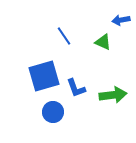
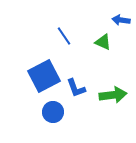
blue arrow: rotated 18 degrees clockwise
blue square: rotated 12 degrees counterclockwise
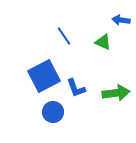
green arrow: moved 3 px right, 2 px up
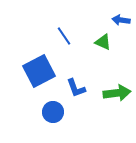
blue square: moved 5 px left, 5 px up
green arrow: moved 1 px right
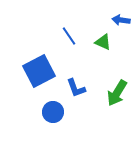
blue line: moved 5 px right
green arrow: rotated 128 degrees clockwise
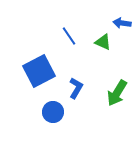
blue arrow: moved 1 px right, 3 px down
blue L-shape: rotated 130 degrees counterclockwise
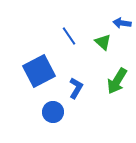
green triangle: rotated 18 degrees clockwise
green arrow: moved 12 px up
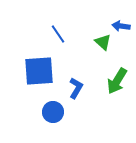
blue arrow: moved 1 px left, 3 px down
blue line: moved 11 px left, 2 px up
blue square: rotated 24 degrees clockwise
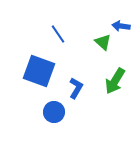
blue square: rotated 24 degrees clockwise
green arrow: moved 2 px left
blue circle: moved 1 px right
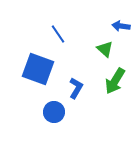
green triangle: moved 2 px right, 7 px down
blue square: moved 1 px left, 2 px up
